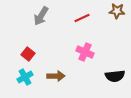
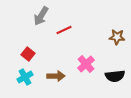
brown star: moved 26 px down
red line: moved 18 px left, 12 px down
pink cross: moved 1 px right, 12 px down; rotated 24 degrees clockwise
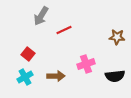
pink cross: rotated 24 degrees clockwise
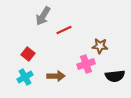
gray arrow: moved 2 px right
brown star: moved 17 px left, 9 px down
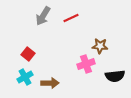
red line: moved 7 px right, 12 px up
brown arrow: moved 6 px left, 7 px down
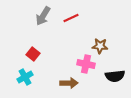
red square: moved 5 px right
pink cross: rotated 30 degrees clockwise
brown arrow: moved 19 px right
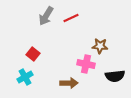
gray arrow: moved 3 px right
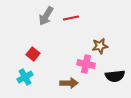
red line: rotated 14 degrees clockwise
brown star: rotated 14 degrees counterclockwise
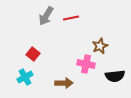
brown star: rotated 14 degrees counterclockwise
brown arrow: moved 5 px left
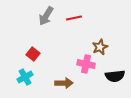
red line: moved 3 px right
brown star: moved 1 px down
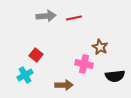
gray arrow: rotated 126 degrees counterclockwise
brown star: rotated 21 degrees counterclockwise
red square: moved 3 px right, 1 px down
pink cross: moved 2 px left
cyan cross: moved 2 px up
brown arrow: moved 2 px down
